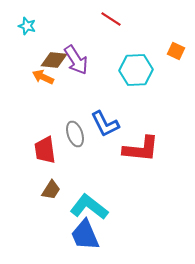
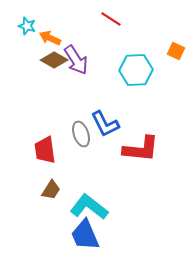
brown diamond: rotated 24 degrees clockwise
orange arrow: moved 7 px right, 39 px up
gray ellipse: moved 6 px right
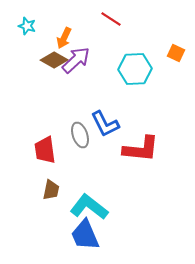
orange arrow: moved 14 px right; rotated 90 degrees counterclockwise
orange square: moved 2 px down
purple arrow: rotated 100 degrees counterclockwise
cyan hexagon: moved 1 px left, 1 px up
gray ellipse: moved 1 px left, 1 px down
brown trapezoid: rotated 20 degrees counterclockwise
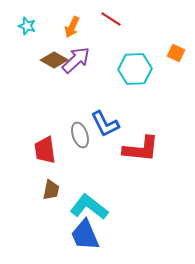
orange arrow: moved 8 px right, 11 px up
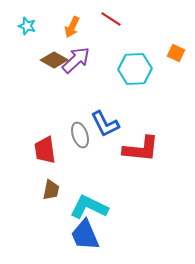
cyan L-shape: rotated 12 degrees counterclockwise
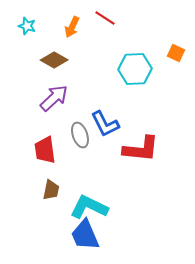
red line: moved 6 px left, 1 px up
purple arrow: moved 22 px left, 38 px down
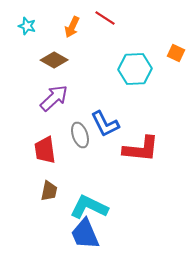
brown trapezoid: moved 2 px left, 1 px down
blue trapezoid: moved 1 px up
